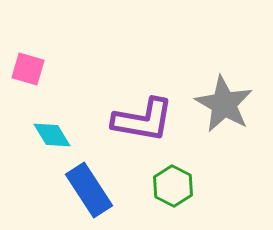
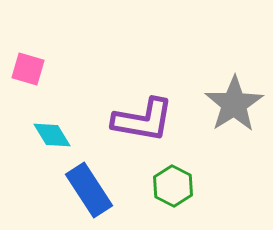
gray star: moved 10 px right; rotated 10 degrees clockwise
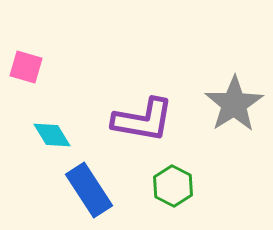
pink square: moved 2 px left, 2 px up
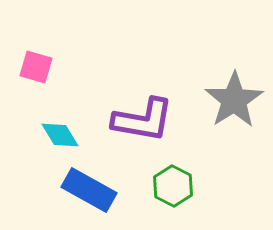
pink square: moved 10 px right
gray star: moved 4 px up
cyan diamond: moved 8 px right
blue rectangle: rotated 28 degrees counterclockwise
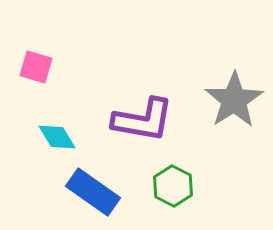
cyan diamond: moved 3 px left, 2 px down
blue rectangle: moved 4 px right, 2 px down; rotated 6 degrees clockwise
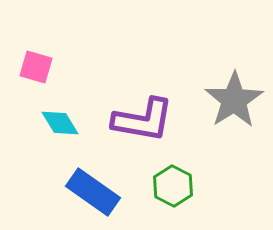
cyan diamond: moved 3 px right, 14 px up
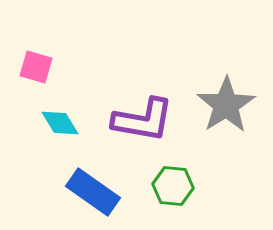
gray star: moved 8 px left, 5 px down
green hexagon: rotated 21 degrees counterclockwise
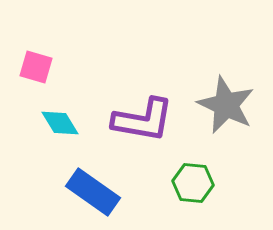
gray star: rotated 14 degrees counterclockwise
green hexagon: moved 20 px right, 3 px up
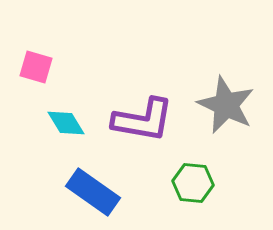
cyan diamond: moved 6 px right
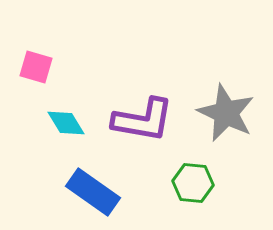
gray star: moved 8 px down
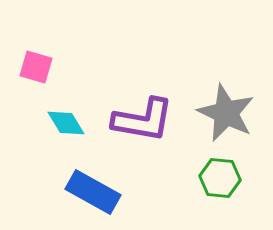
green hexagon: moved 27 px right, 5 px up
blue rectangle: rotated 6 degrees counterclockwise
